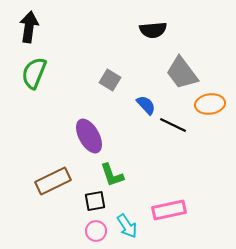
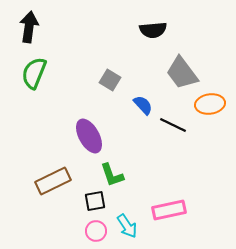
blue semicircle: moved 3 px left
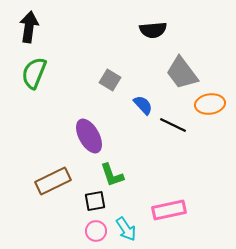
cyan arrow: moved 1 px left, 3 px down
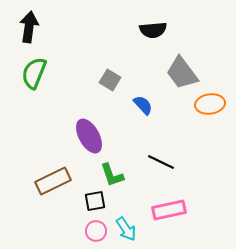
black line: moved 12 px left, 37 px down
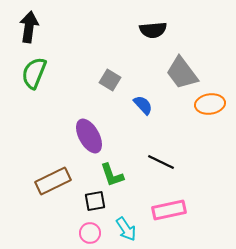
pink circle: moved 6 px left, 2 px down
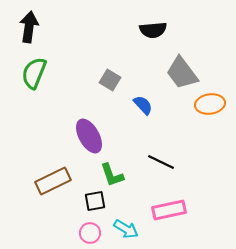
cyan arrow: rotated 25 degrees counterclockwise
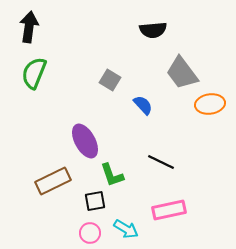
purple ellipse: moved 4 px left, 5 px down
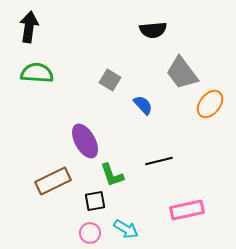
green semicircle: moved 3 px right; rotated 72 degrees clockwise
orange ellipse: rotated 44 degrees counterclockwise
black line: moved 2 px left, 1 px up; rotated 40 degrees counterclockwise
pink rectangle: moved 18 px right
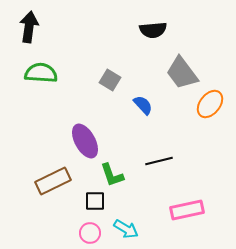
green semicircle: moved 4 px right
black square: rotated 10 degrees clockwise
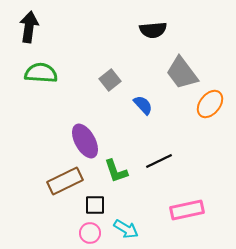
gray square: rotated 20 degrees clockwise
black line: rotated 12 degrees counterclockwise
green L-shape: moved 4 px right, 4 px up
brown rectangle: moved 12 px right
black square: moved 4 px down
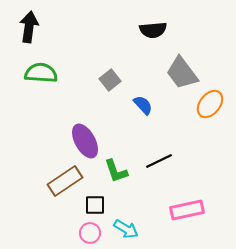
brown rectangle: rotated 8 degrees counterclockwise
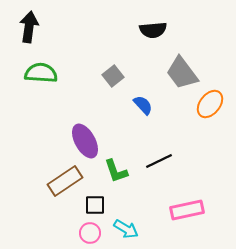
gray square: moved 3 px right, 4 px up
